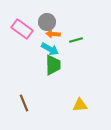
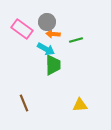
cyan arrow: moved 4 px left
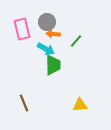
pink rectangle: rotated 40 degrees clockwise
green line: moved 1 px down; rotated 32 degrees counterclockwise
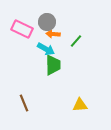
pink rectangle: rotated 50 degrees counterclockwise
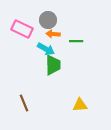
gray circle: moved 1 px right, 2 px up
green line: rotated 48 degrees clockwise
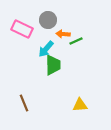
orange arrow: moved 10 px right
green line: rotated 24 degrees counterclockwise
cyan arrow: rotated 102 degrees clockwise
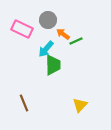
orange arrow: rotated 32 degrees clockwise
yellow triangle: rotated 42 degrees counterclockwise
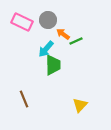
pink rectangle: moved 7 px up
brown line: moved 4 px up
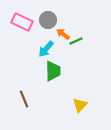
green trapezoid: moved 6 px down
